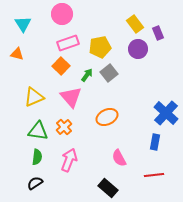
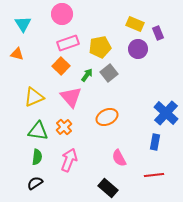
yellow rectangle: rotated 30 degrees counterclockwise
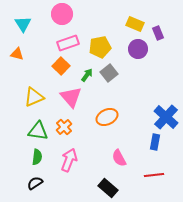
blue cross: moved 4 px down
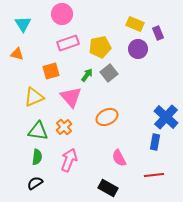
orange square: moved 10 px left, 5 px down; rotated 30 degrees clockwise
black rectangle: rotated 12 degrees counterclockwise
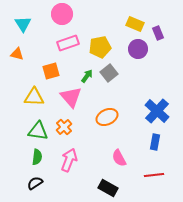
green arrow: moved 1 px down
yellow triangle: rotated 25 degrees clockwise
blue cross: moved 9 px left, 6 px up
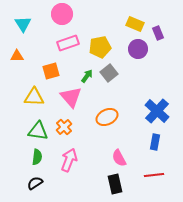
orange triangle: moved 2 px down; rotated 16 degrees counterclockwise
black rectangle: moved 7 px right, 4 px up; rotated 48 degrees clockwise
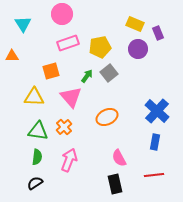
orange triangle: moved 5 px left
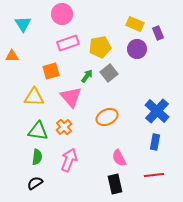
purple circle: moved 1 px left
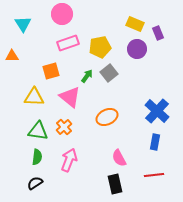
pink triangle: moved 1 px left; rotated 10 degrees counterclockwise
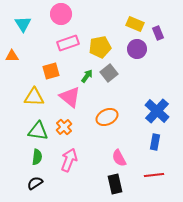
pink circle: moved 1 px left
